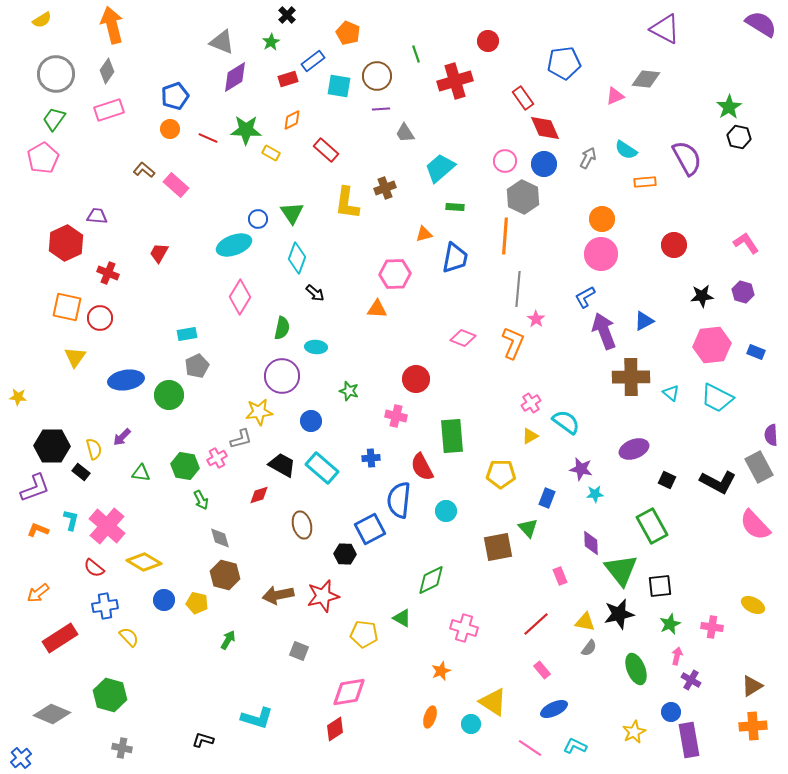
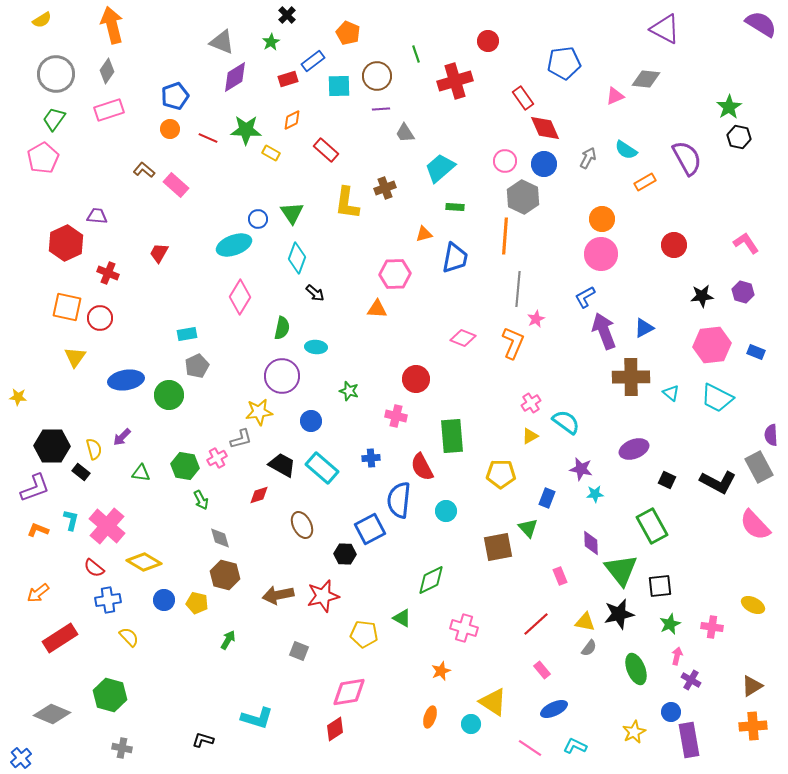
cyan square at (339, 86): rotated 10 degrees counterclockwise
orange rectangle at (645, 182): rotated 25 degrees counterclockwise
pink star at (536, 319): rotated 12 degrees clockwise
blue triangle at (644, 321): moved 7 px down
brown ellipse at (302, 525): rotated 12 degrees counterclockwise
blue cross at (105, 606): moved 3 px right, 6 px up
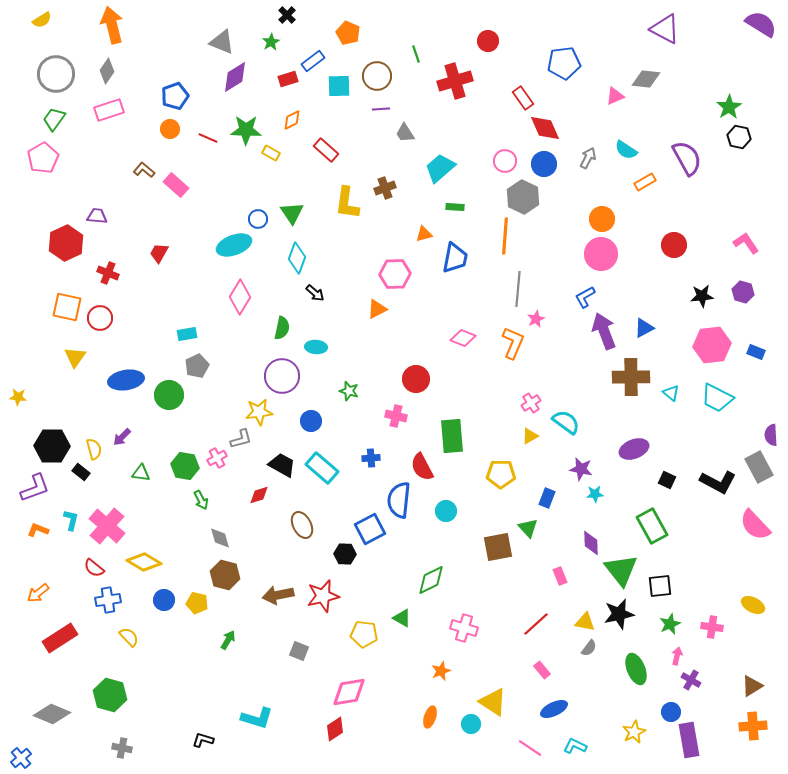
orange triangle at (377, 309): rotated 30 degrees counterclockwise
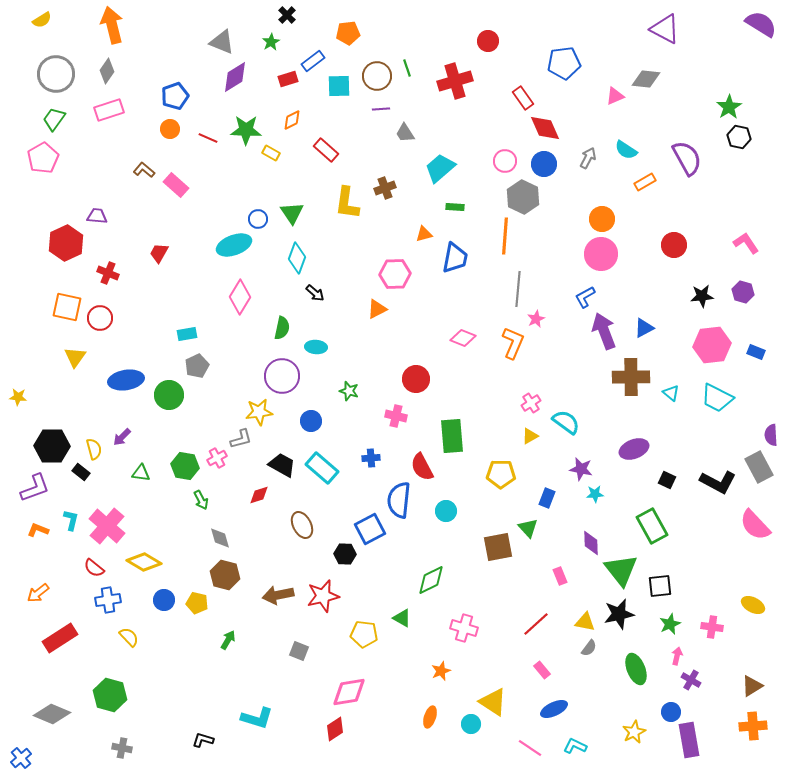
orange pentagon at (348, 33): rotated 30 degrees counterclockwise
green line at (416, 54): moved 9 px left, 14 px down
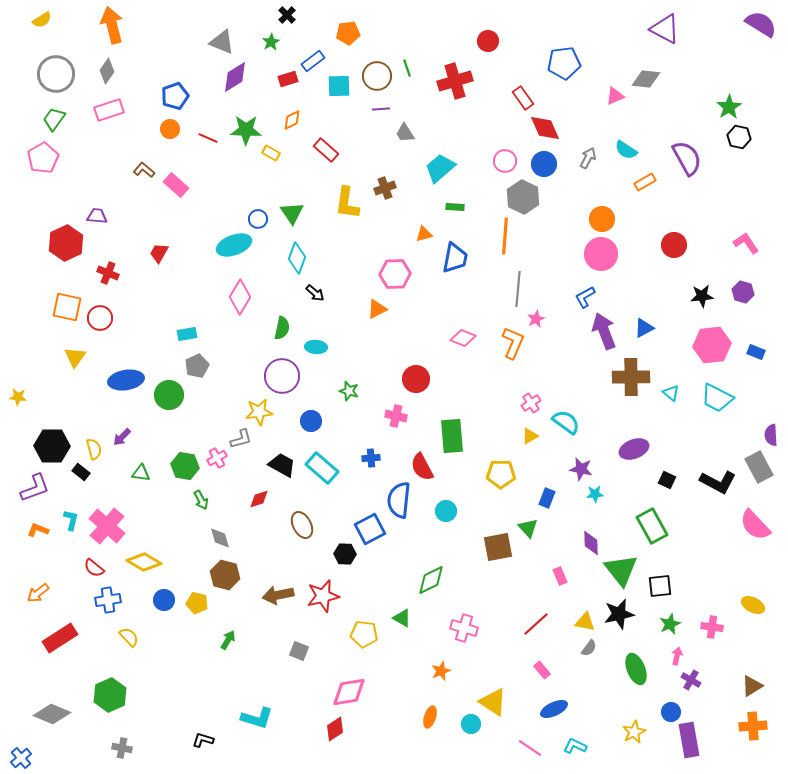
red diamond at (259, 495): moved 4 px down
green hexagon at (110, 695): rotated 20 degrees clockwise
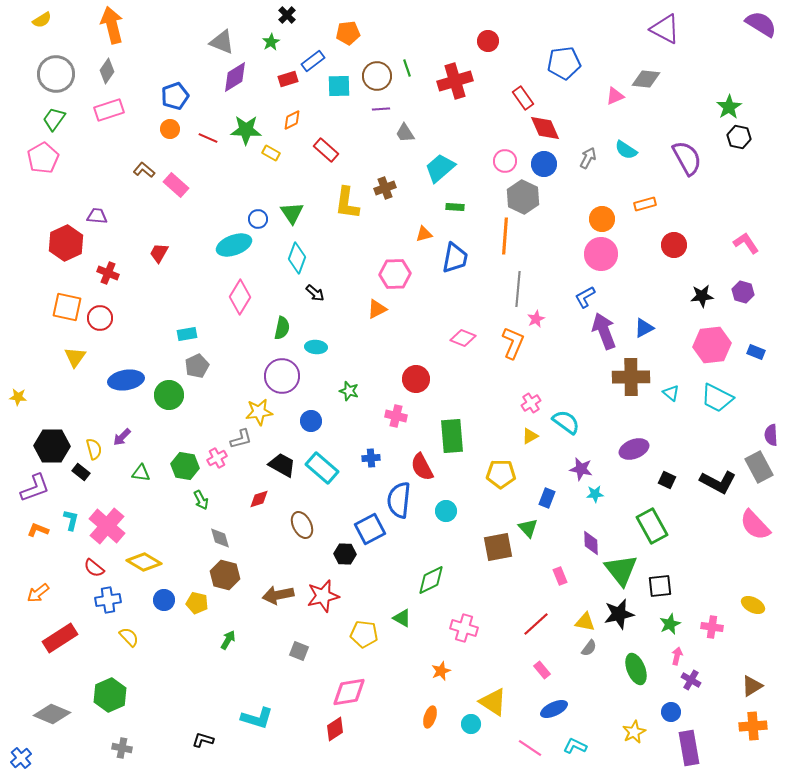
orange rectangle at (645, 182): moved 22 px down; rotated 15 degrees clockwise
purple rectangle at (689, 740): moved 8 px down
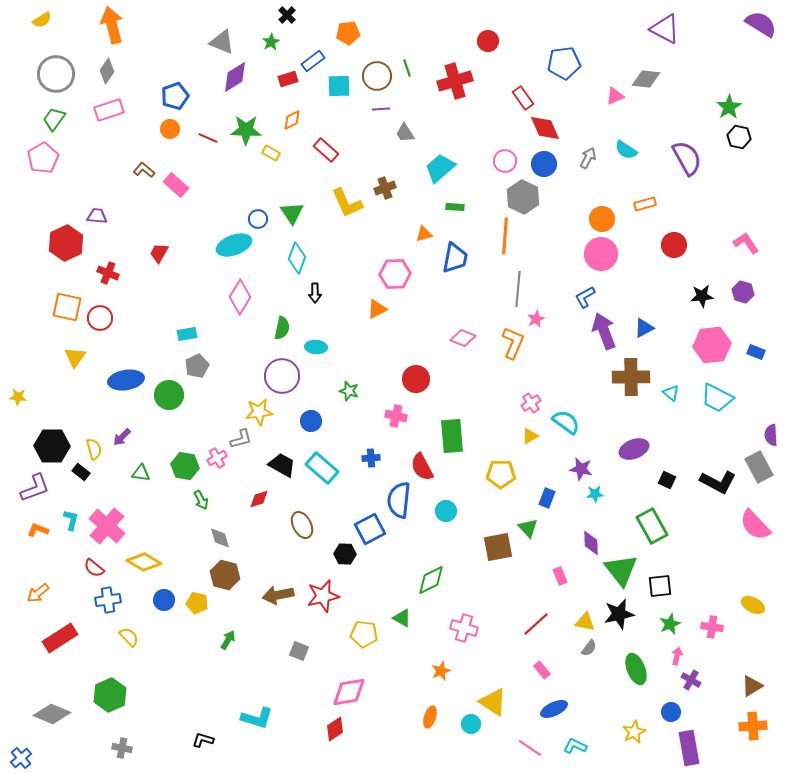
yellow L-shape at (347, 203): rotated 32 degrees counterclockwise
black arrow at (315, 293): rotated 48 degrees clockwise
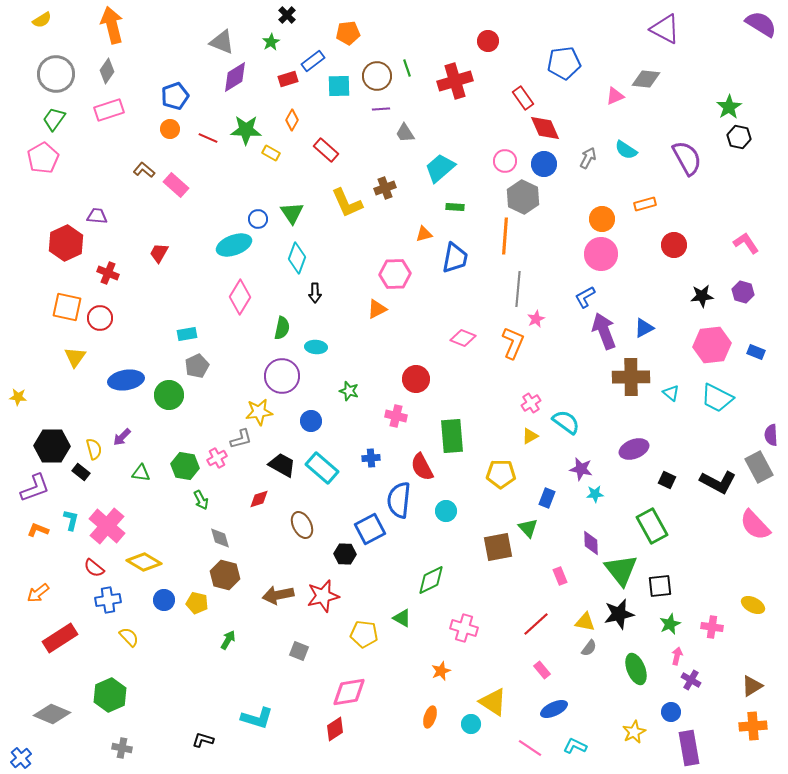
orange diamond at (292, 120): rotated 35 degrees counterclockwise
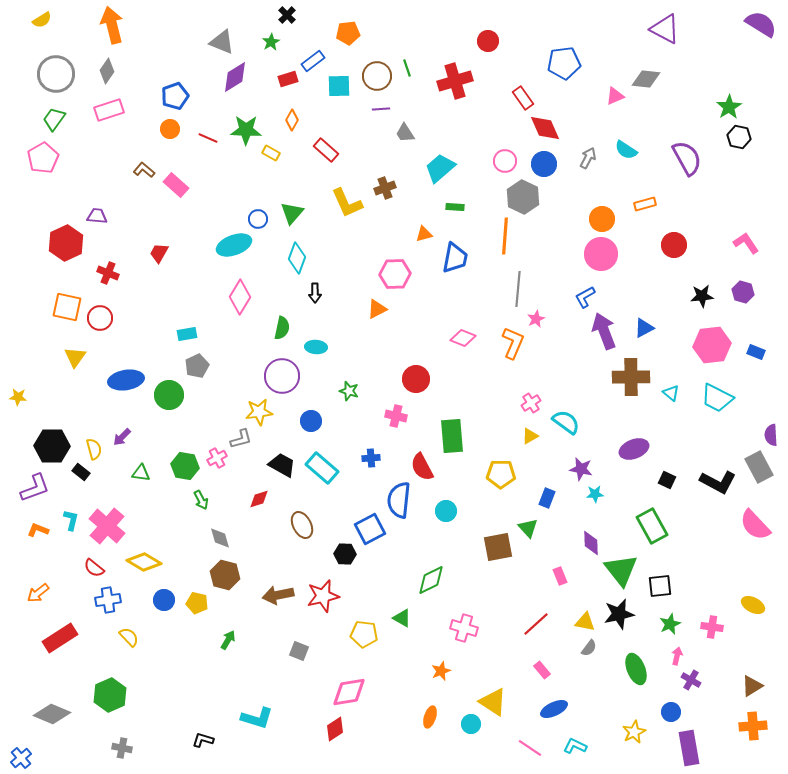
green triangle at (292, 213): rotated 15 degrees clockwise
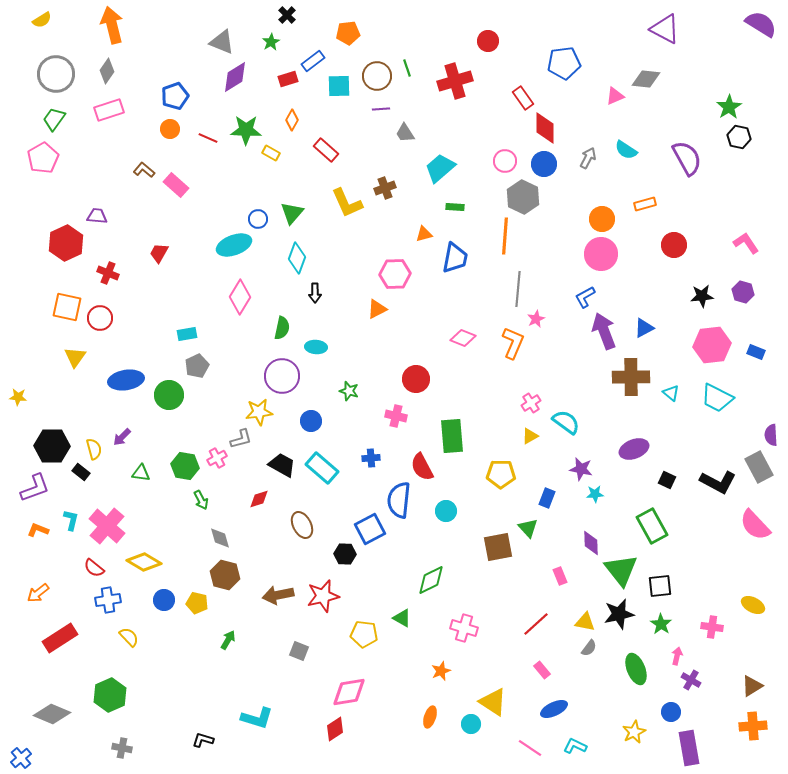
red diamond at (545, 128): rotated 24 degrees clockwise
green star at (670, 624): moved 9 px left; rotated 15 degrees counterclockwise
